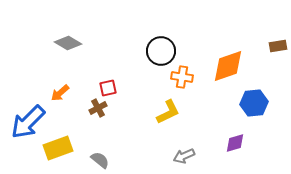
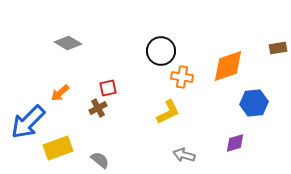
brown rectangle: moved 2 px down
gray arrow: moved 1 px up; rotated 40 degrees clockwise
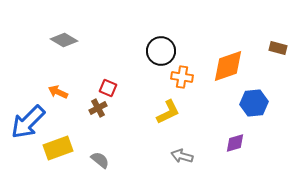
gray diamond: moved 4 px left, 3 px up
brown rectangle: rotated 24 degrees clockwise
red square: rotated 36 degrees clockwise
orange arrow: moved 2 px left, 1 px up; rotated 66 degrees clockwise
gray arrow: moved 2 px left, 1 px down
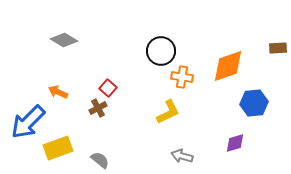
brown rectangle: rotated 18 degrees counterclockwise
red square: rotated 18 degrees clockwise
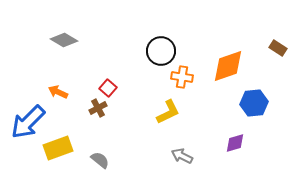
brown rectangle: rotated 36 degrees clockwise
gray arrow: rotated 10 degrees clockwise
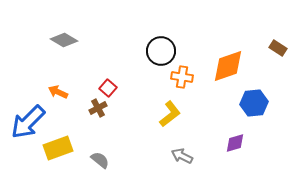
yellow L-shape: moved 2 px right, 2 px down; rotated 12 degrees counterclockwise
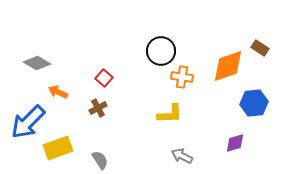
gray diamond: moved 27 px left, 23 px down
brown rectangle: moved 18 px left
red square: moved 4 px left, 10 px up
yellow L-shape: rotated 36 degrees clockwise
gray semicircle: rotated 18 degrees clockwise
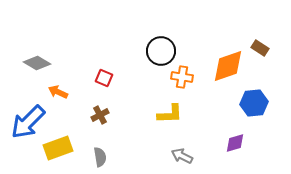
red square: rotated 18 degrees counterclockwise
brown cross: moved 2 px right, 7 px down
gray semicircle: moved 3 px up; rotated 24 degrees clockwise
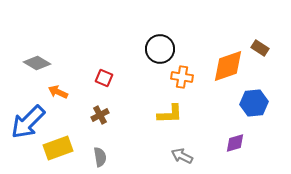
black circle: moved 1 px left, 2 px up
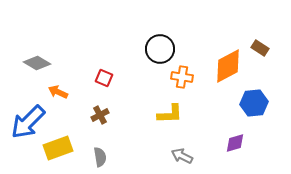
orange diamond: rotated 9 degrees counterclockwise
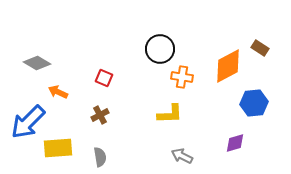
yellow rectangle: rotated 16 degrees clockwise
